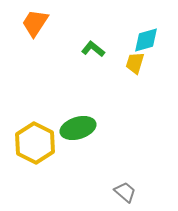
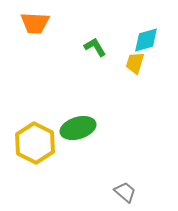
orange trapezoid: rotated 120 degrees counterclockwise
green L-shape: moved 2 px right, 2 px up; rotated 20 degrees clockwise
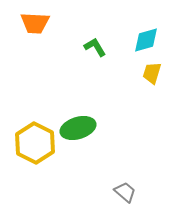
yellow trapezoid: moved 17 px right, 10 px down
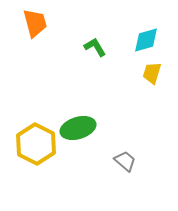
orange trapezoid: rotated 108 degrees counterclockwise
yellow hexagon: moved 1 px right, 1 px down
gray trapezoid: moved 31 px up
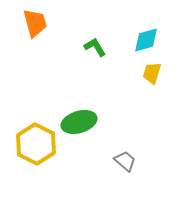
green ellipse: moved 1 px right, 6 px up
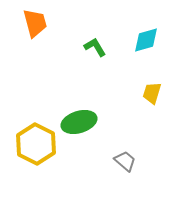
yellow trapezoid: moved 20 px down
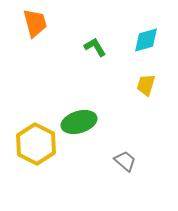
yellow trapezoid: moved 6 px left, 8 px up
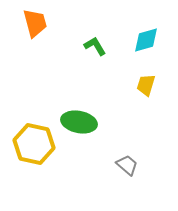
green L-shape: moved 1 px up
green ellipse: rotated 28 degrees clockwise
yellow hexagon: moved 2 px left; rotated 15 degrees counterclockwise
gray trapezoid: moved 2 px right, 4 px down
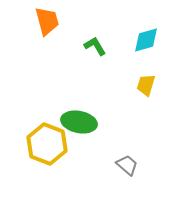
orange trapezoid: moved 12 px right, 2 px up
yellow hexagon: moved 13 px right; rotated 9 degrees clockwise
